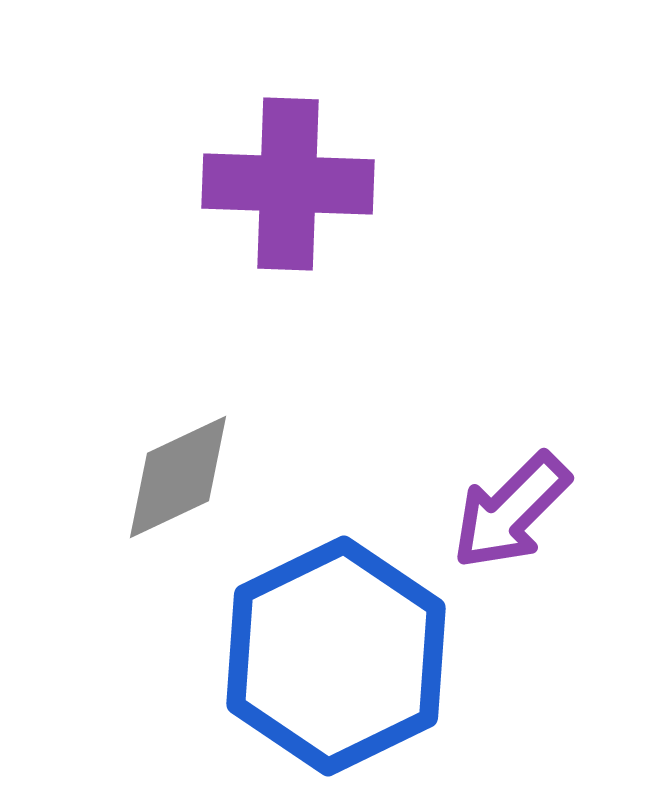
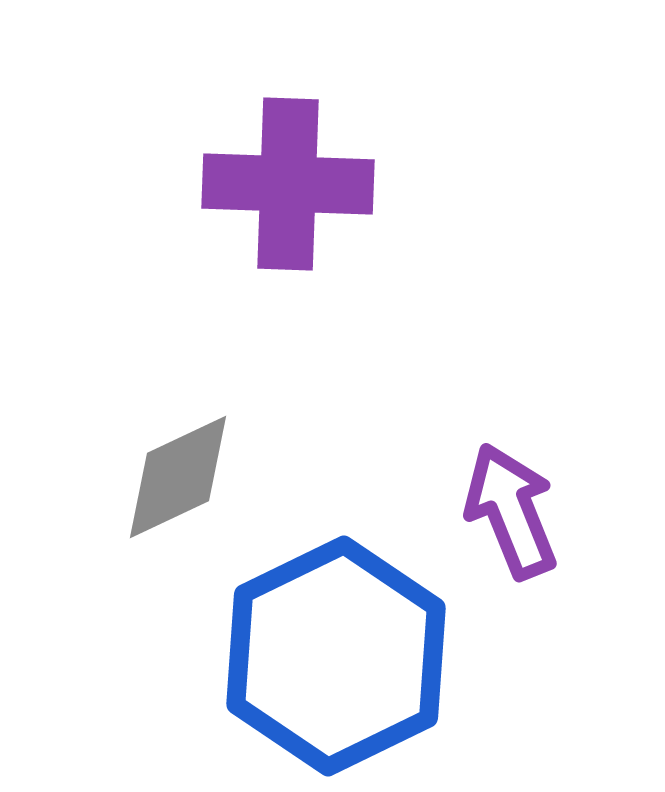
purple arrow: rotated 113 degrees clockwise
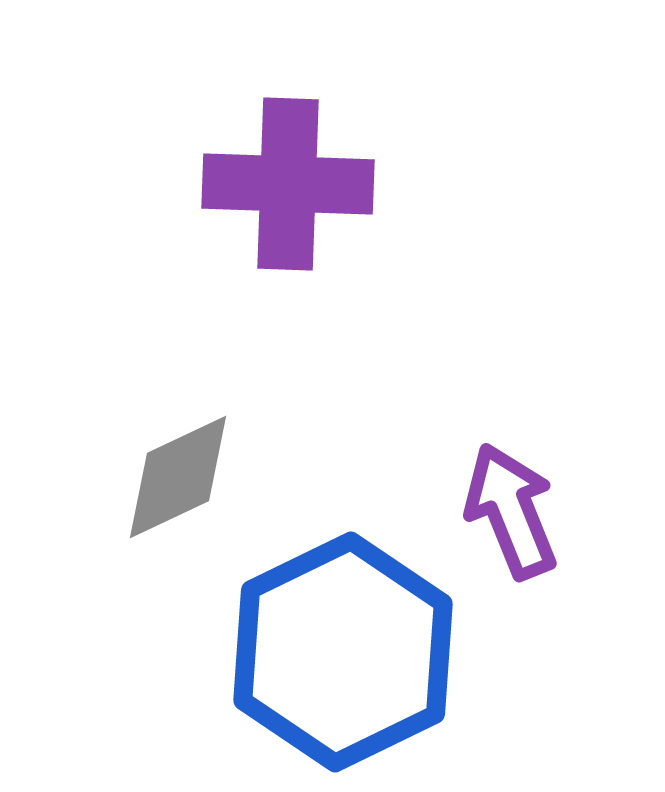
blue hexagon: moved 7 px right, 4 px up
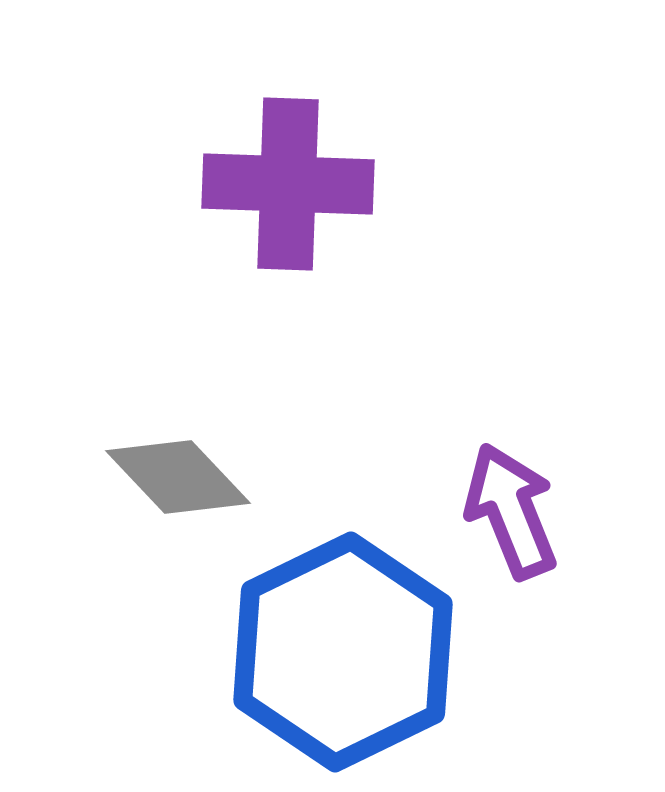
gray diamond: rotated 72 degrees clockwise
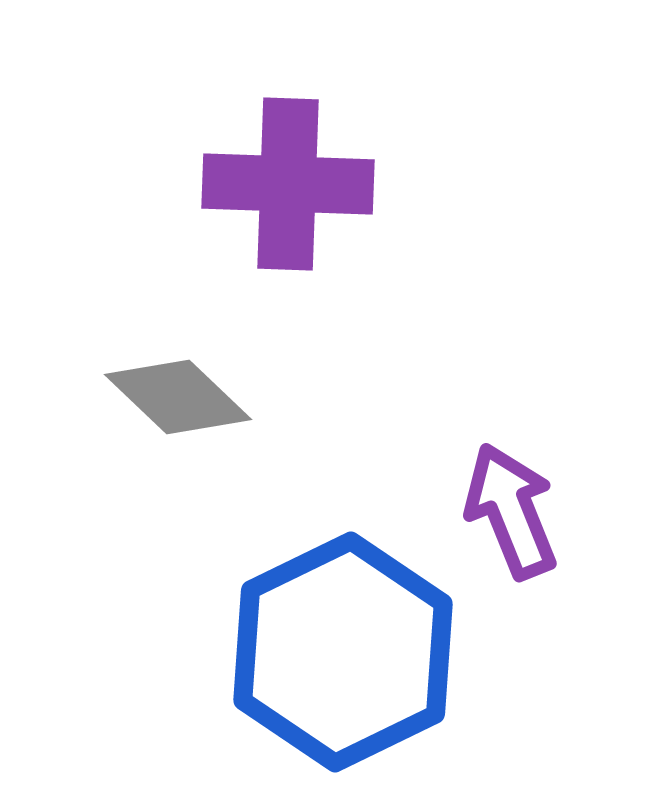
gray diamond: moved 80 px up; rotated 3 degrees counterclockwise
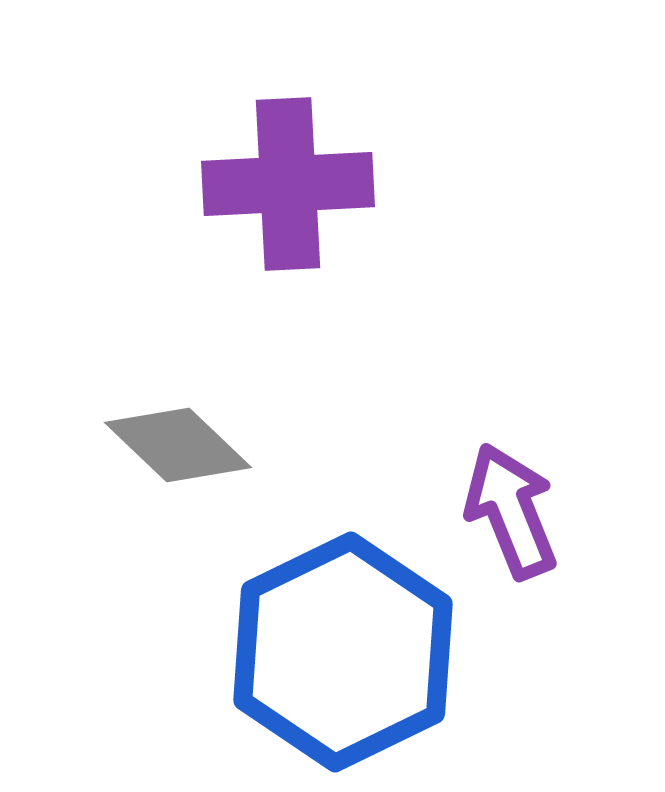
purple cross: rotated 5 degrees counterclockwise
gray diamond: moved 48 px down
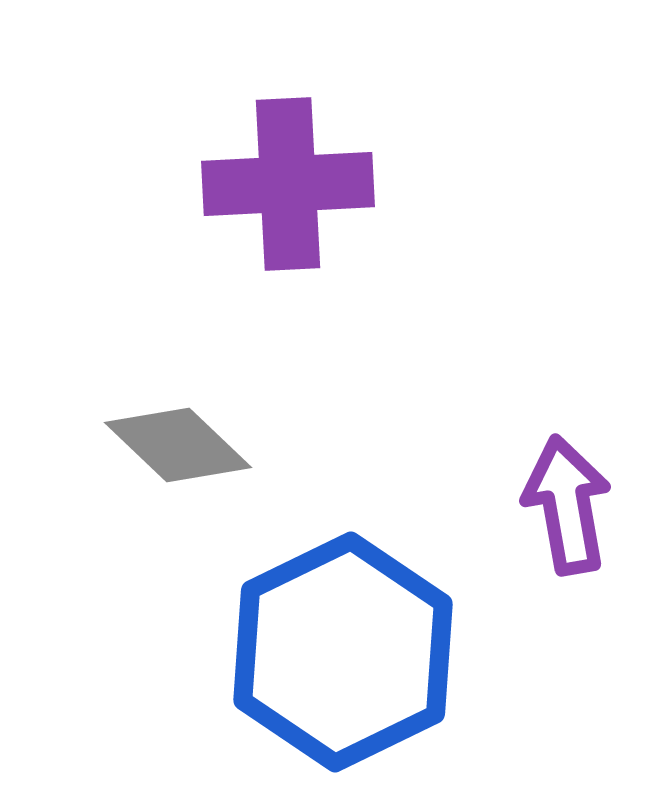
purple arrow: moved 56 px right, 6 px up; rotated 12 degrees clockwise
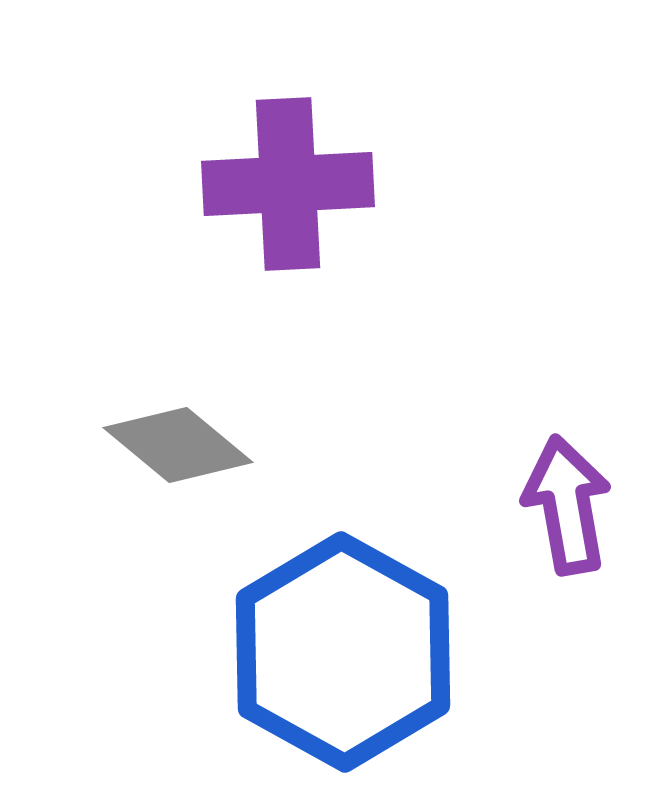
gray diamond: rotated 4 degrees counterclockwise
blue hexagon: rotated 5 degrees counterclockwise
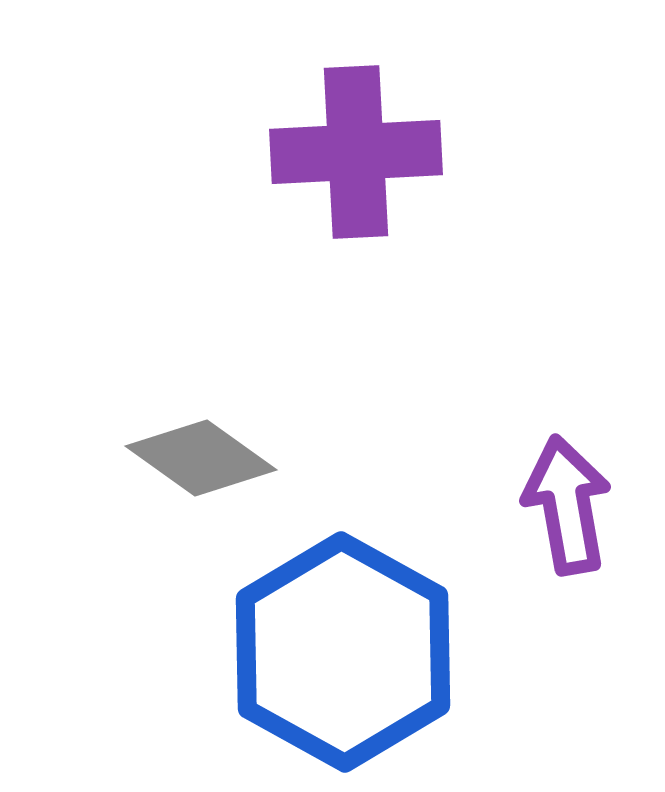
purple cross: moved 68 px right, 32 px up
gray diamond: moved 23 px right, 13 px down; rotated 4 degrees counterclockwise
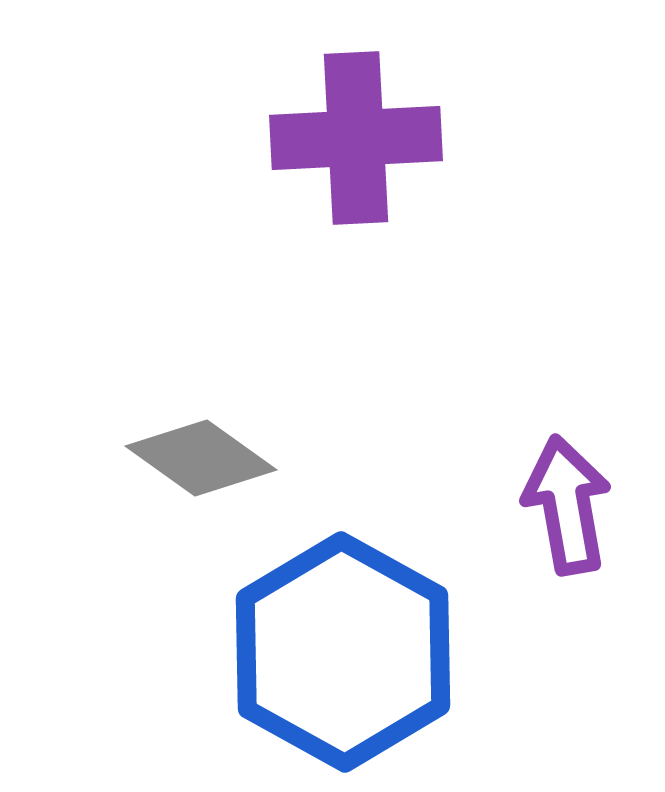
purple cross: moved 14 px up
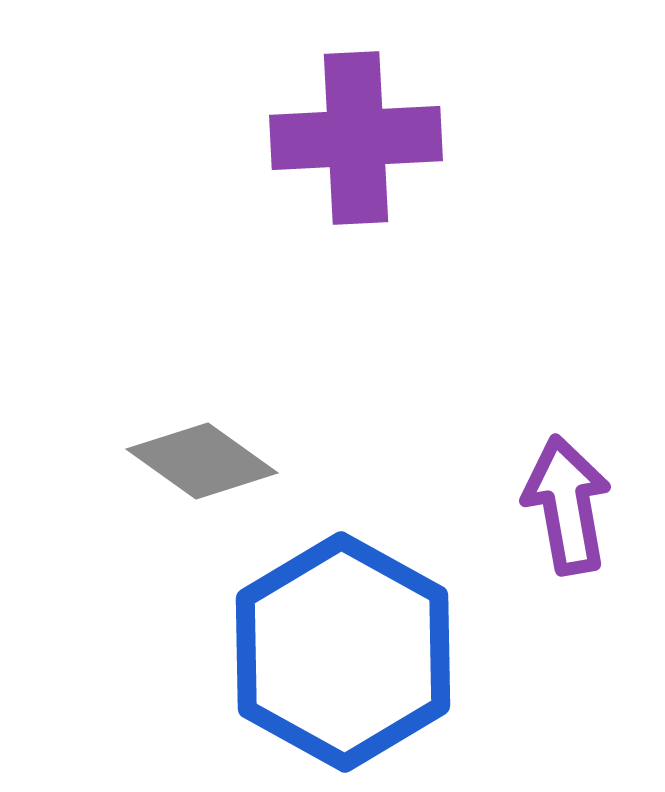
gray diamond: moved 1 px right, 3 px down
